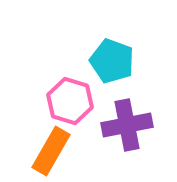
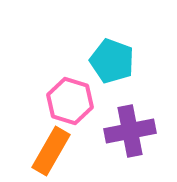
purple cross: moved 3 px right, 6 px down
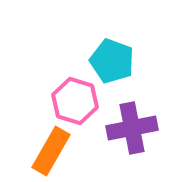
pink hexagon: moved 5 px right
purple cross: moved 2 px right, 3 px up
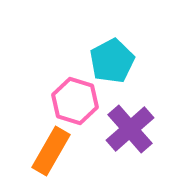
cyan pentagon: rotated 24 degrees clockwise
purple cross: moved 2 px left, 1 px down; rotated 30 degrees counterclockwise
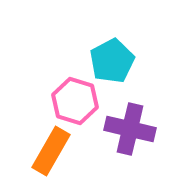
purple cross: rotated 36 degrees counterclockwise
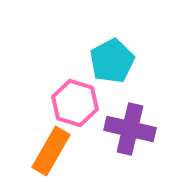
pink hexagon: moved 2 px down
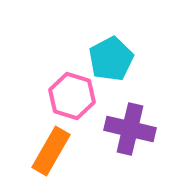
cyan pentagon: moved 1 px left, 2 px up
pink hexagon: moved 3 px left, 7 px up
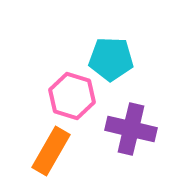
cyan pentagon: rotated 30 degrees clockwise
purple cross: moved 1 px right
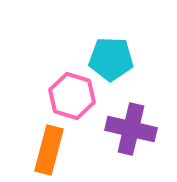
orange rectangle: moved 2 px left, 1 px up; rotated 15 degrees counterclockwise
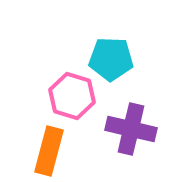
orange rectangle: moved 1 px down
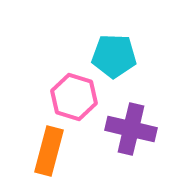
cyan pentagon: moved 3 px right, 3 px up
pink hexagon: moved 2 px right, 1 px down
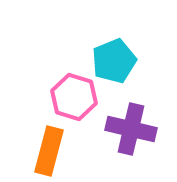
cyan pentagon: moved 5 px down; rotated 24 degrees counterclockwise
